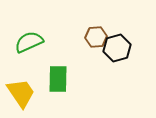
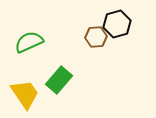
black hexagon: moved 24 px up
green rectangle: moved 1 px right, 1 px down; rotated 40 degrees clockwise
yellow trapezoid: moved 4 px right, 1 px down
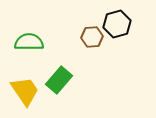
brown hexagon: moved 4 px left
green semicircle: rotated 24 degrees clockwise
yellow trapezoid: moved 3 px up
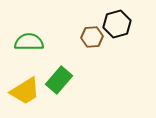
yellow trapezoid: rotated 92 degrees clockwise
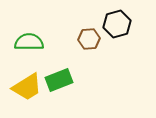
brown hexagon: moved 3 px left, 2 px down
green rectangle: rotated 28 degrees clockwise
yellow trapezoid: moved 2 px right, 4 px up
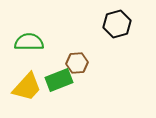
brown hexagon: moved 12 px left, 24 px down
yellow trapezoid: rotated 16 degrees counterclockwise
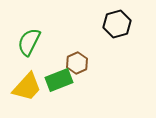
green semicircle: rotated 64 degrees counterclockwise
brown hexagon: rotated 20 degrees counterclockwise
